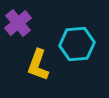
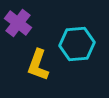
purple cross: rotated 12 degrees counterclockwise
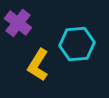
yellow L-shape: rotated 12 degrees clockwise
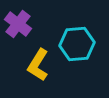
purple cross: moved 1 px down
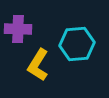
purple cross: moved 5 px down; rotated 36 degrees counterclockwise
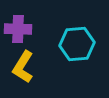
yellow L-shape: moved 15 px left, 2 px down
